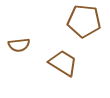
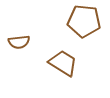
brown semicircle: moved 3 px up
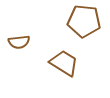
brown trapezoid: moved 1 px right
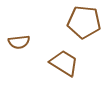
brown pentagon: moved 1 px down
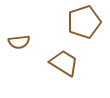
brown pentagon: rotated 24 degrees counterclockwise
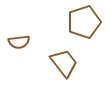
brown trapezoid: rotated 20 degrees clockwise
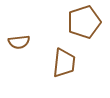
brown trapezoid: rotated 44 degrees clockwise
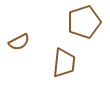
brown semicircle: rotated 20 degrees counterclockwise
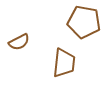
brown pentagon: rotated 28 degrees clockwise
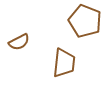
brown pentagon: moved 1 px right, 1 px up; rotated 12 degrees clockwise
